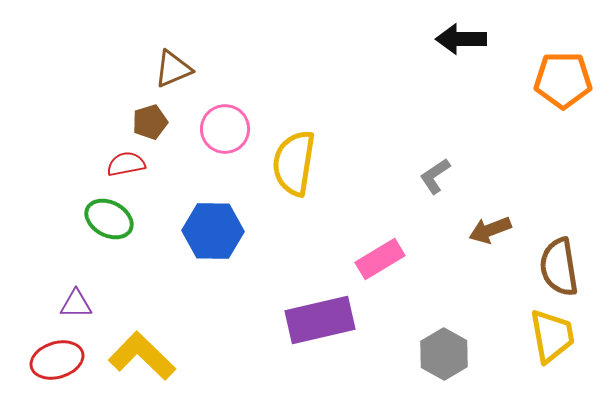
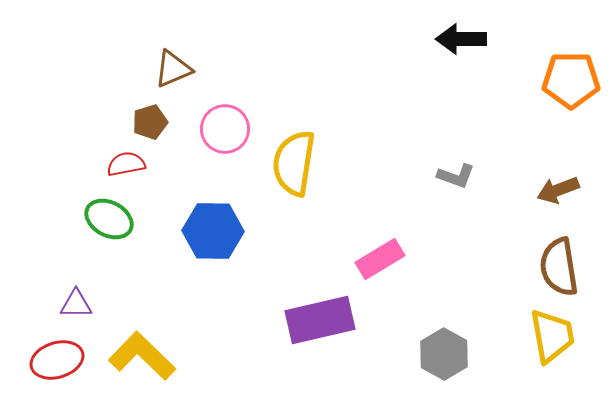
orange pentagon: moved 8 px right
gray L-shape: moved 21 px right; rotated 126 degrees counterclockwise
brown arrow: moved 68 px right, 40 px up
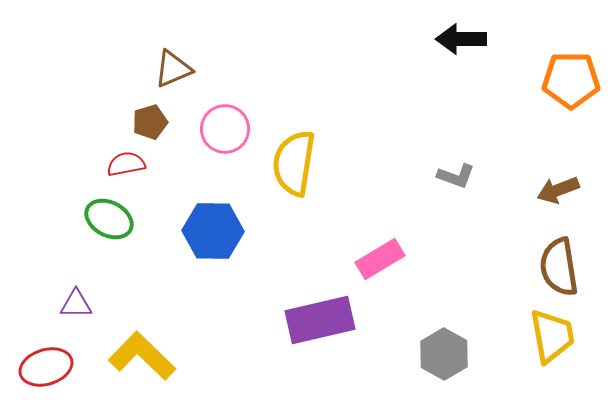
red ellipse: moved 11 px left, 7 px down
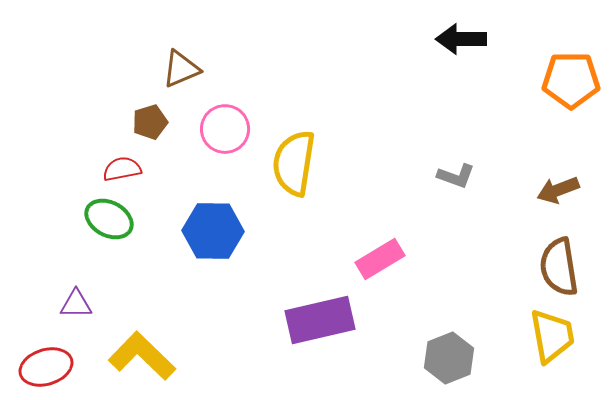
brown triangle: moved 8 px right
red semicircle: moved 4 px left, 5 px down
gray hexagon: moved 5 px right, 4 px down; rotated 9 degrees clockwise
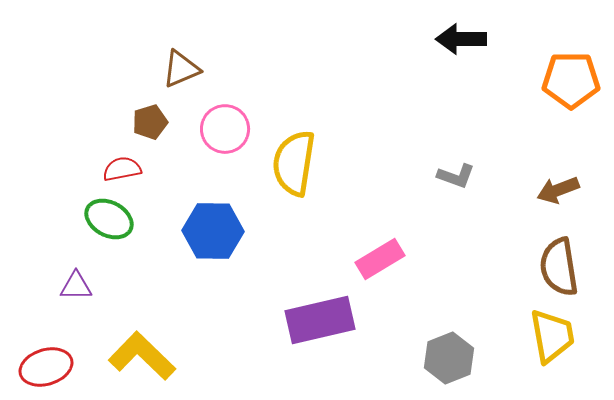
purple triangle: moved 18 px up
